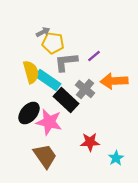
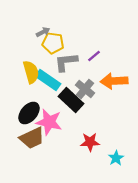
black rectangle: moved 5 px right
brown trapezoid: moved 13 px left, 18 px up; rotated 100 degrees clockwise
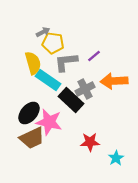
yellow semicircle: moved 2 px right, 9 px up
gray cross: rotated 24 degrees clockwise
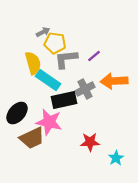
yellow pentagon: moved 2 px right
gray L-shape: moved 3 px up
black rectangle: moved 7 px left; rotated 55 degrees counterclockwise
black ellipse: moved 12 px left
